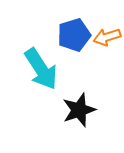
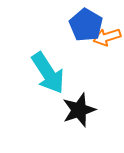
blue pentagon: moved 12 px right, 10 px up; rotated 24 degrees counterclockwise
cyan arrow: moved 7 px right, 4 px down
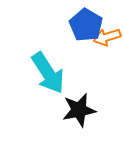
black star: rotated 8 degrees clockwise
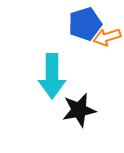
blue pentagon: moved 1 px left, 1 px up; rotated 24 degrees clockwise
cyan arrow: moved 4 px right, 3 px down; rotated 33 degrees clockwise
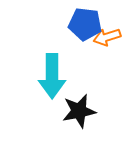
blue pentagon: rotated 24 degrees clockwise
black star: moved 1 px down
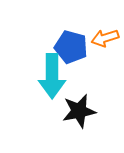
blue pentagon: moved 14 px left, 23 px down; rotated 8 degrees clockwise
orange arrow: moved 2 px left, 1 px down
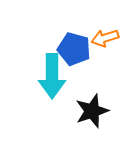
blue pentagon: moved 3 px right, 2 px down
black star: moved 13 px right; rotated 8 degrees counterclockwise
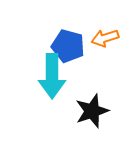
blue pentagon: moved 6 px left, 3 px up
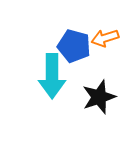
blue pentagon: moved 6 px right
black star: moved 7 px right, 14 px up
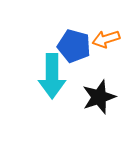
orange arrow: moved 1 px right, 1 px down
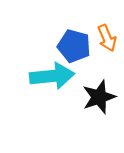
orange arrow: moved 1 px right, 1 px up; rotated 96 degrees counterclockwise
cyan arrow: rotated 96 degrees counterclockwise
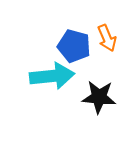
black star: rotated 24 degrees clockwise
